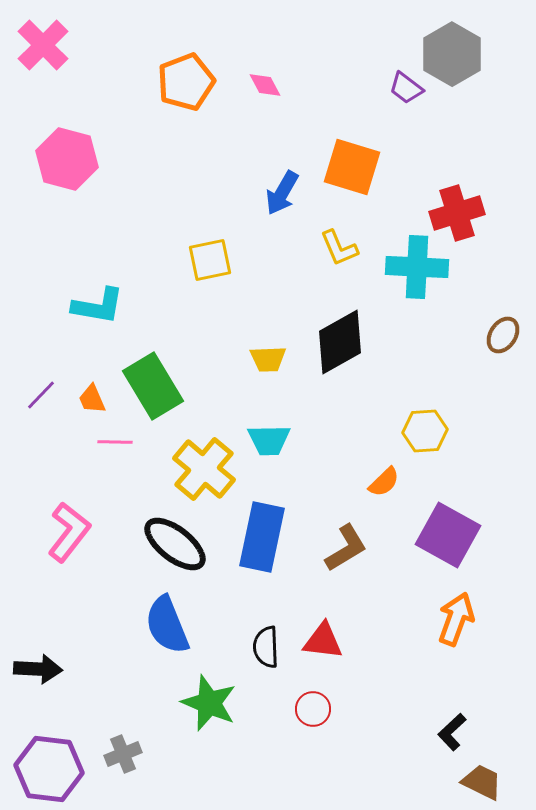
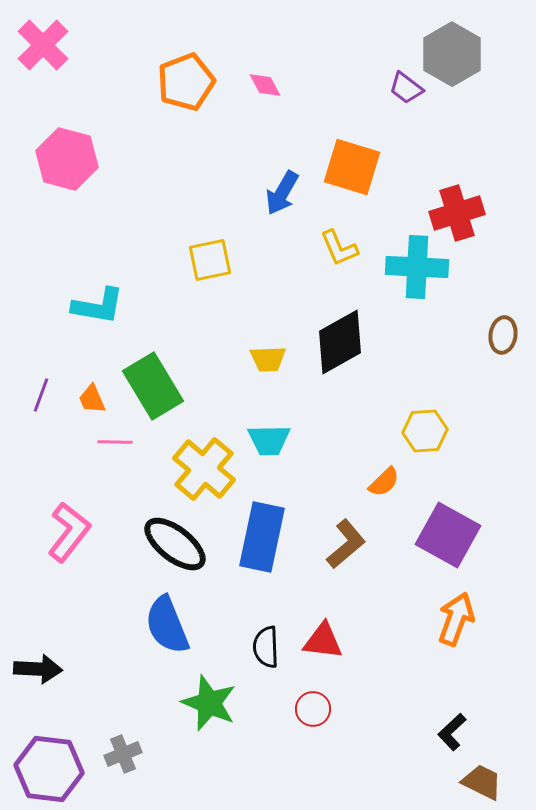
brown ellipse: rotated 24 degrees counterclockwise
purple line: rotated 24 degrees counterclockwise
brown L-shape: moved 4 px up; rotated 9 degrees counterclockwise
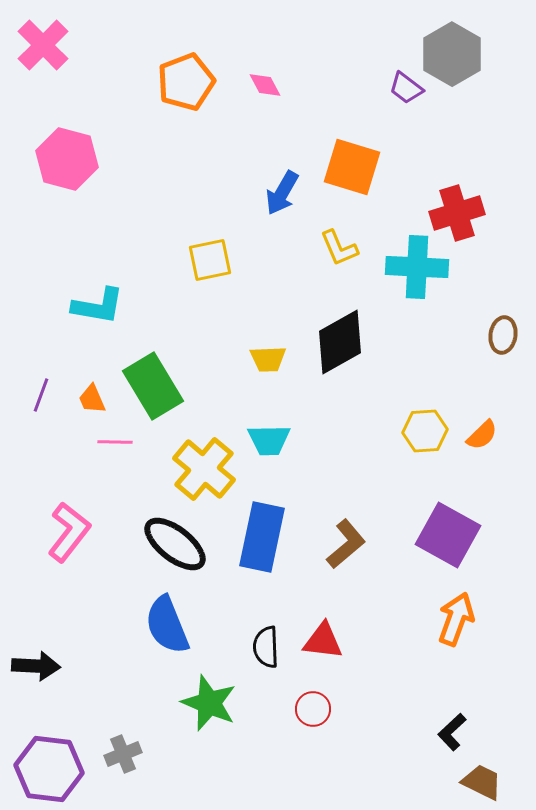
orange semicircle: moved 98 px right, 47 px up
black arrow: moved 2 px left, 3 px up
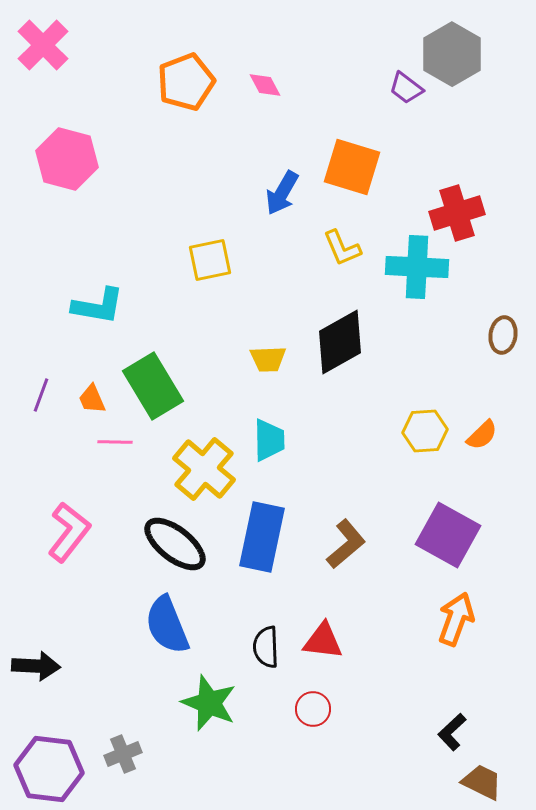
yellow L-shape: moved 3 px right
cyan trapezoid: rotated 90 degrees counterclockwise
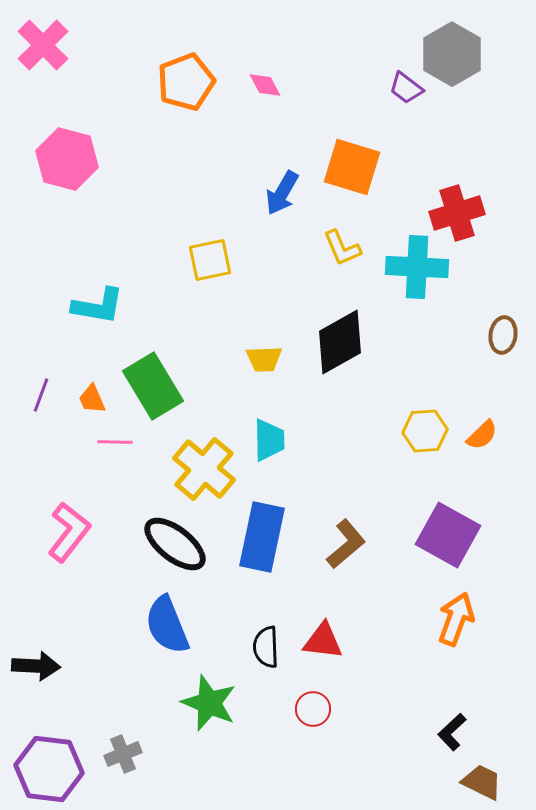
yellow trapezoid: moved 4 px left
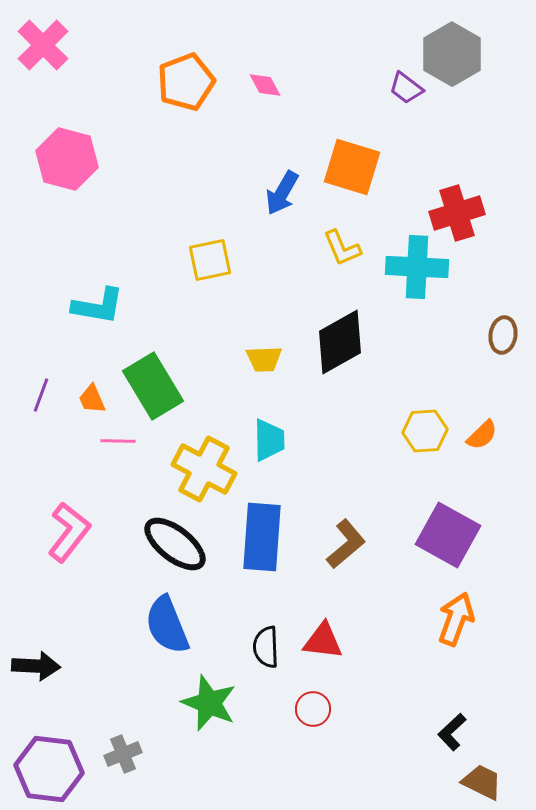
pink line: moved 3 px right, 1 px up
yellow cross: rotated 12 degrees counterclockwise
blue rectangle: rotated 8 degrees counterclockwise
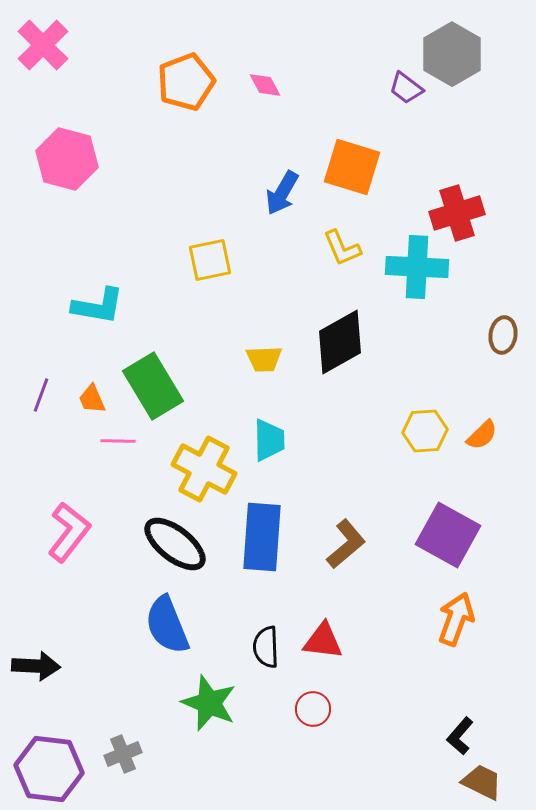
black L-shape: moved 8 px right, 4 px down; rotated 6 degrees counterclockwise
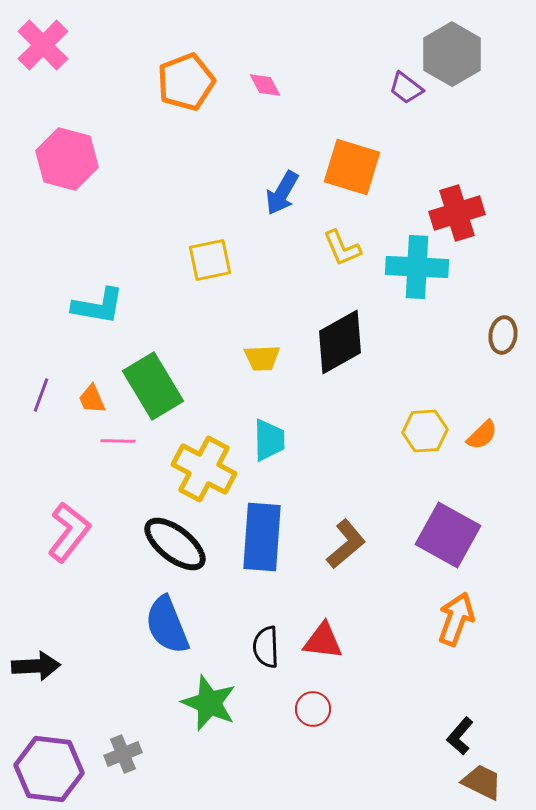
yellow trapezoid: moved 2 px left, 1 px up
black arrow: rotated 6 degrees counterclockwise
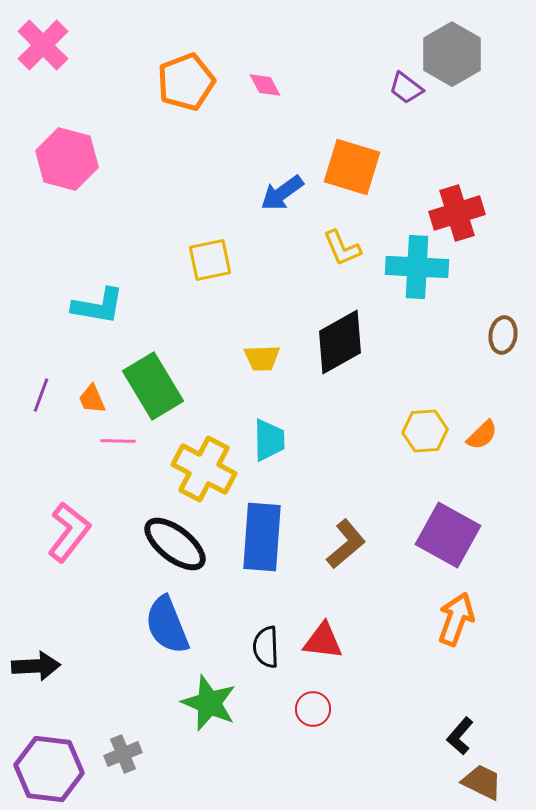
blue arrow: rotated 24 degrees clockwise
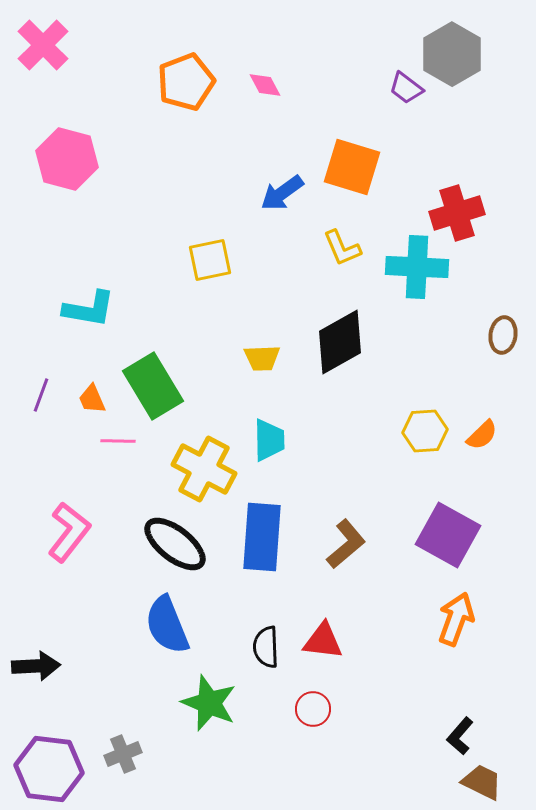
cyan L-shape: moved 9 px left, 3 px down
